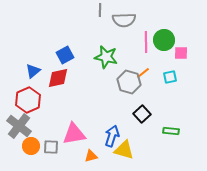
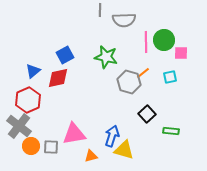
black square: moved 5 px right
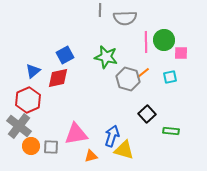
gray semicircle: moved 1 px right, 2 px up
gray hexagon: moved 1 px left, 3 px up
pink triangle: moved 2 px right
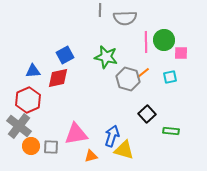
blue triangle: rotated 35 degrees clockwise
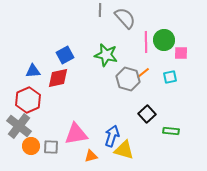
gray semicircle: rotated 130 degrees counterclockwise
green star: moved 2 px up
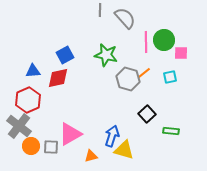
orange line: moved 1 px right
pink triangle: moved 6 px left; rotated 20 degrees counterclockwise
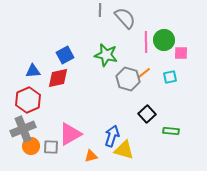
gray cross: moved 4 px right, 3 px down; rotated 30 degrees clockwise
